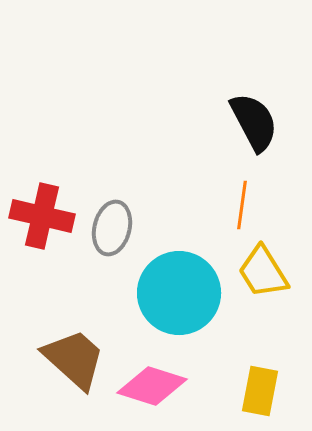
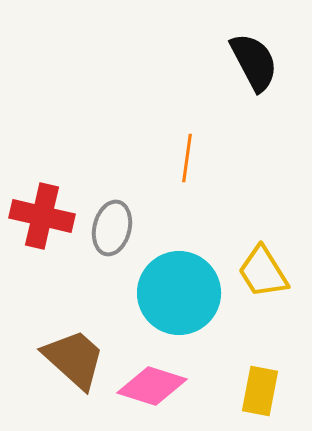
black semicircle: moved 60 px up
orange line: moved 55 px left, 47 px up
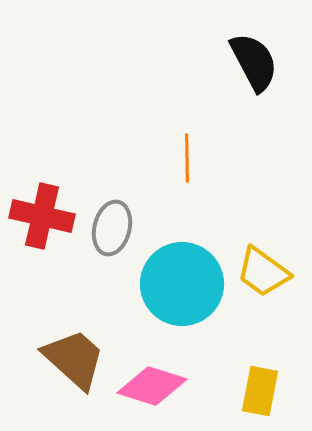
orange line: rotated 9 degrees counterclockwise
yellow trapezoid: rotated 22 degrees counterclockwise
cyan circle: moved 3 px right, 9 px up
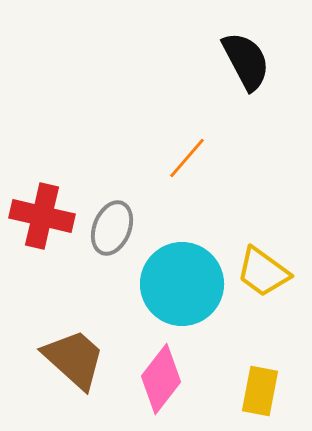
black semicircle: moved 8 px left, 1 px up
orange line: rotated 42 degrees clockwise
gray ellipse: rotated 8 degrees clockwise
pink diamond: moved 9 px right, 7 px up; rotated 70 degrees counterclockwise
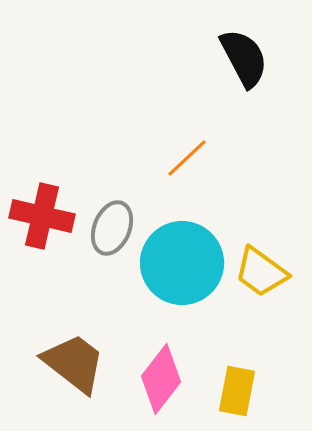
black semicircle: moved 2 px left, 3 px up
orange line: rotated 6 degrees clockwise
yellow trapezoid: moved 2 px left
cyan circle: moved 21 px up
brown trapezoid: moved 4 px down; rotated 4 degrees counterclockwise
yellow rectangle: moved 23 px left
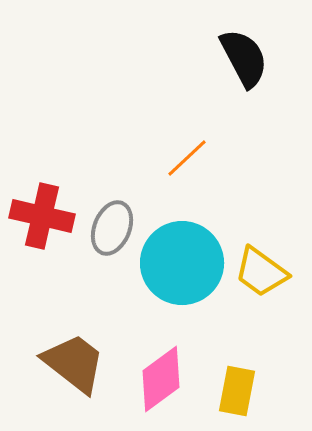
pink diamond: rotated 16 degrees clockwise
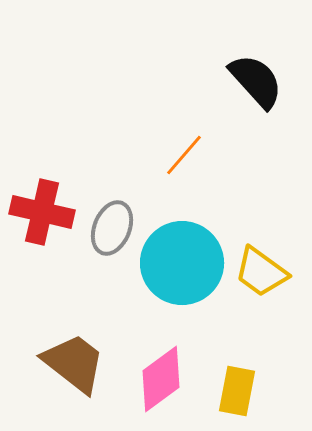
black semicircle: moved 12 px right, 23 px down; rotated 14 degrees counterclockwise
orange line: moved 3 px left, 3 px up; rotated 6 degrees counterclockwise
red cross: moved 4 px up
